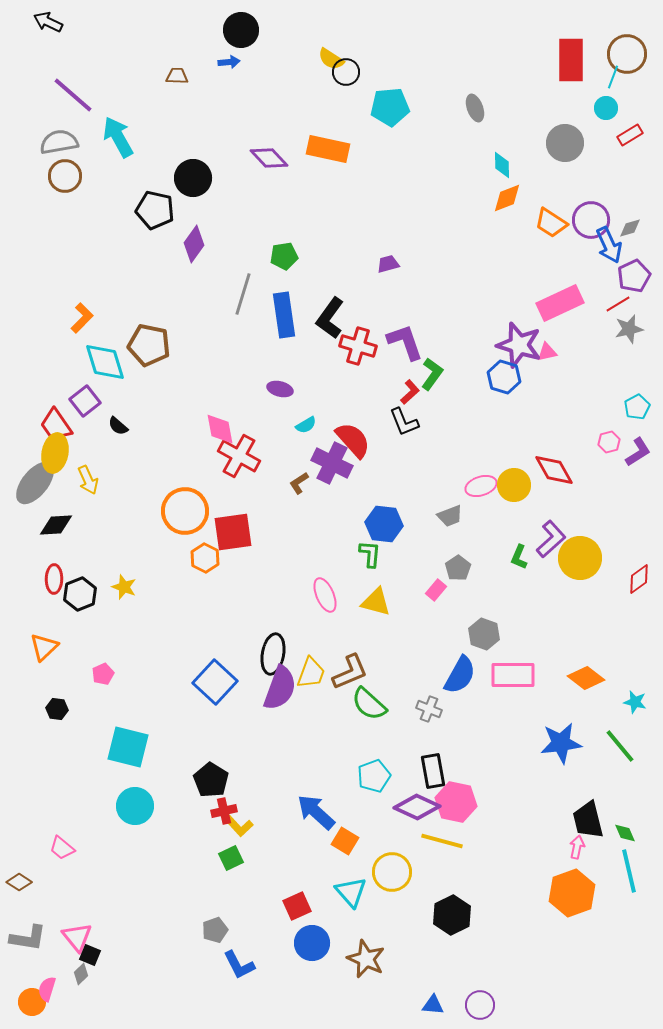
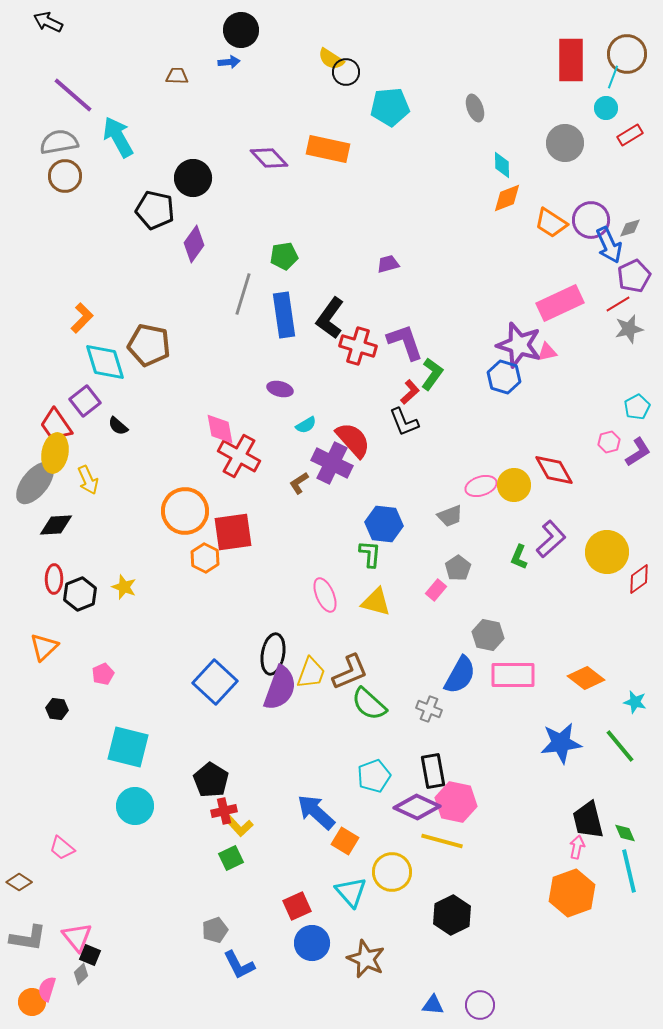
yellow circle at (580, 558): moved 27 px right, 6 px up
gray hexagon at (484, 634): moved 4 px right, 1 px down; rotated 8 degrees counterclockwise
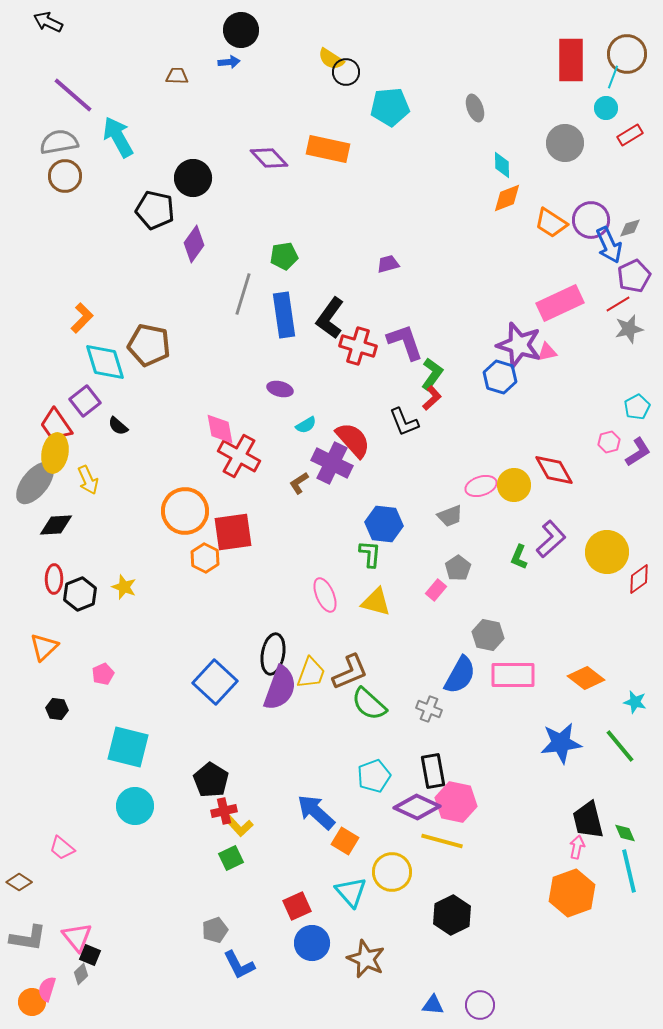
blue hexagon at (504, 377): moved 4 px left
red L-shape at (410, 392): moved 22 px right, 6 px down
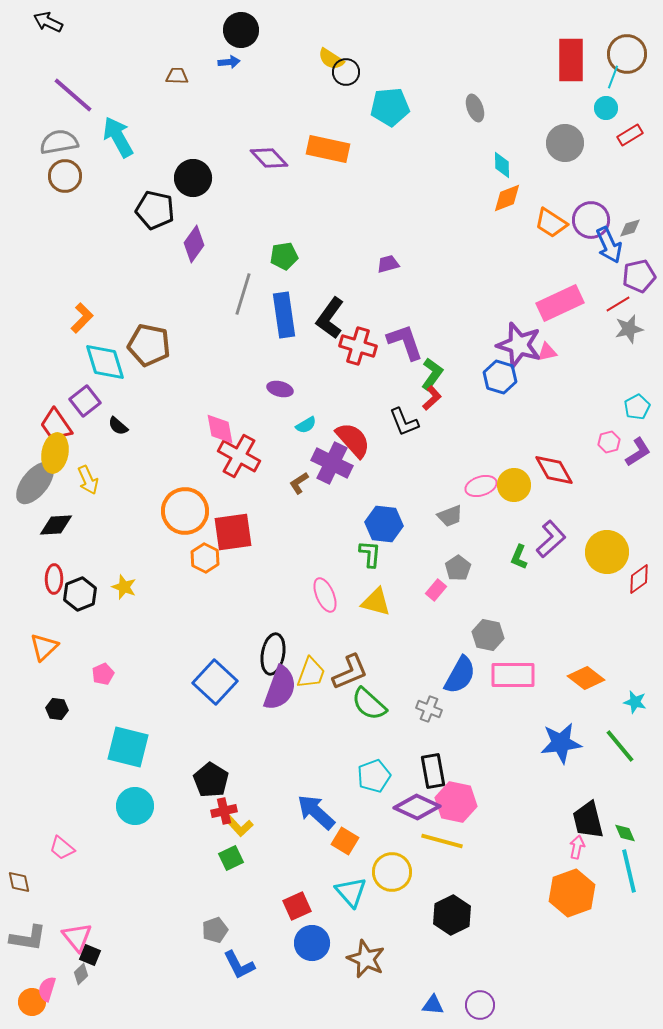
purple pentagon at (634, 276): moved 5 px right; rotated 12 degrees clockwise
brown diamond at (19, 882): rotated 45 degrees clockwise
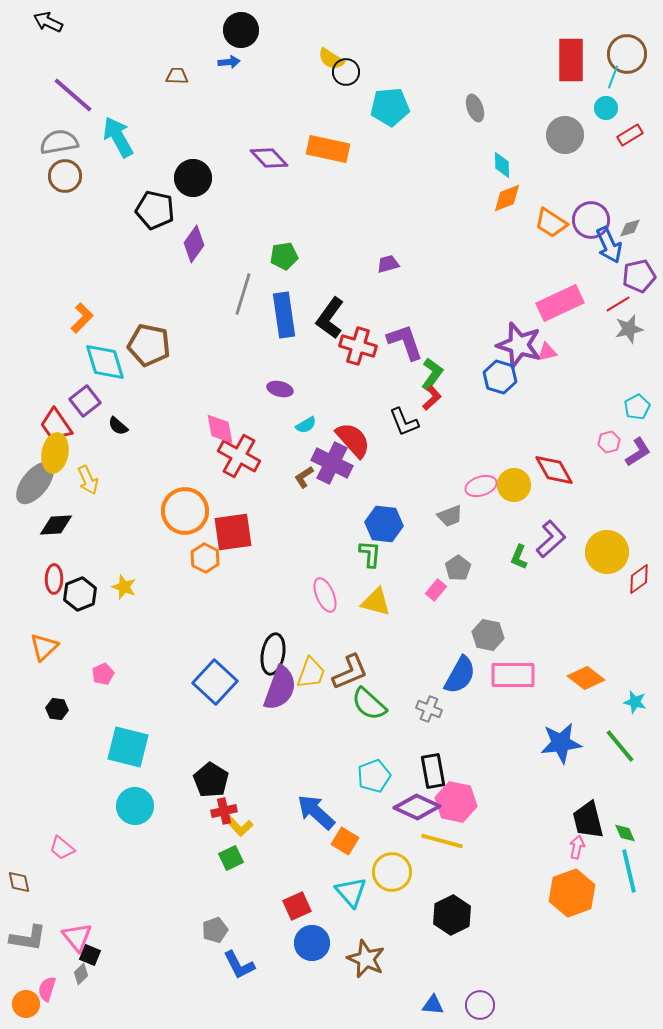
gray circle at (565, 143): moved 8 px up
brown L-shape at (299, 483): moved 5 px right, 6 px up
orange circle at (32, 1002): moved 6 px left, 2 px down
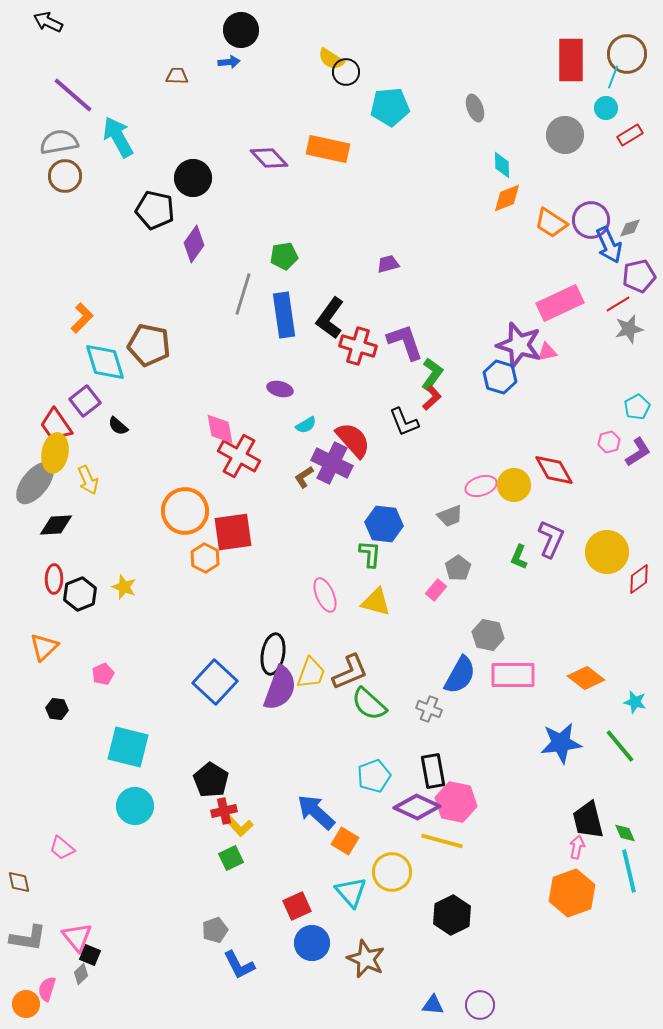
purple L-shape at (551, 539): rotated 24 degrees counterclockwise
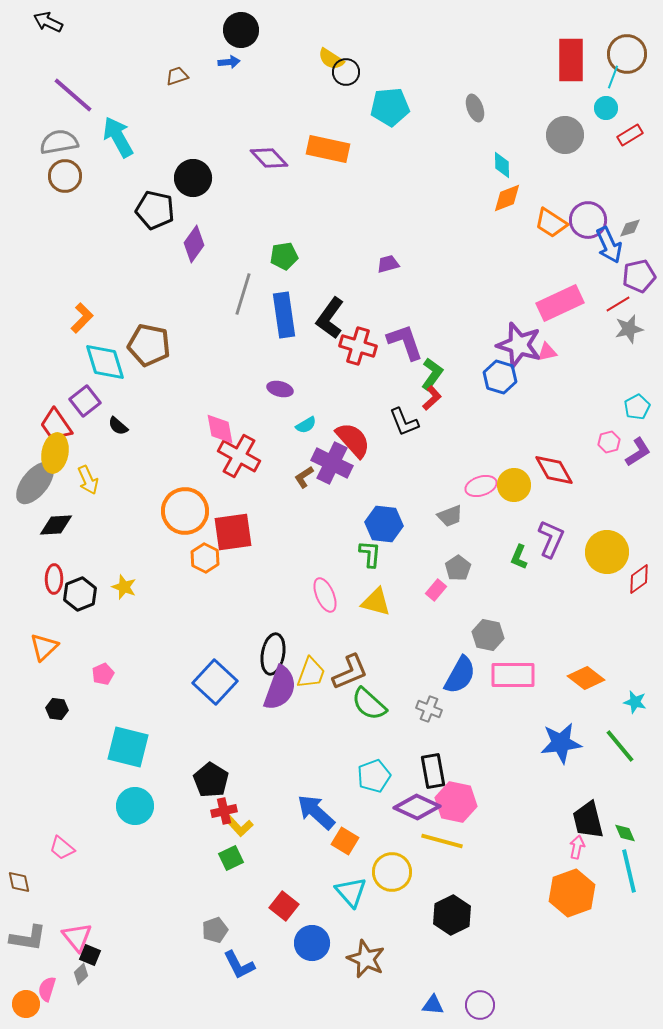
brown trapezoid at (177, 76): rotated 20 degrees counterclockwise
purple circle at (591, 220): moved 3 px left
red square at (297, 906): moved 13 px left; rotated 28 degrees counterclockwise
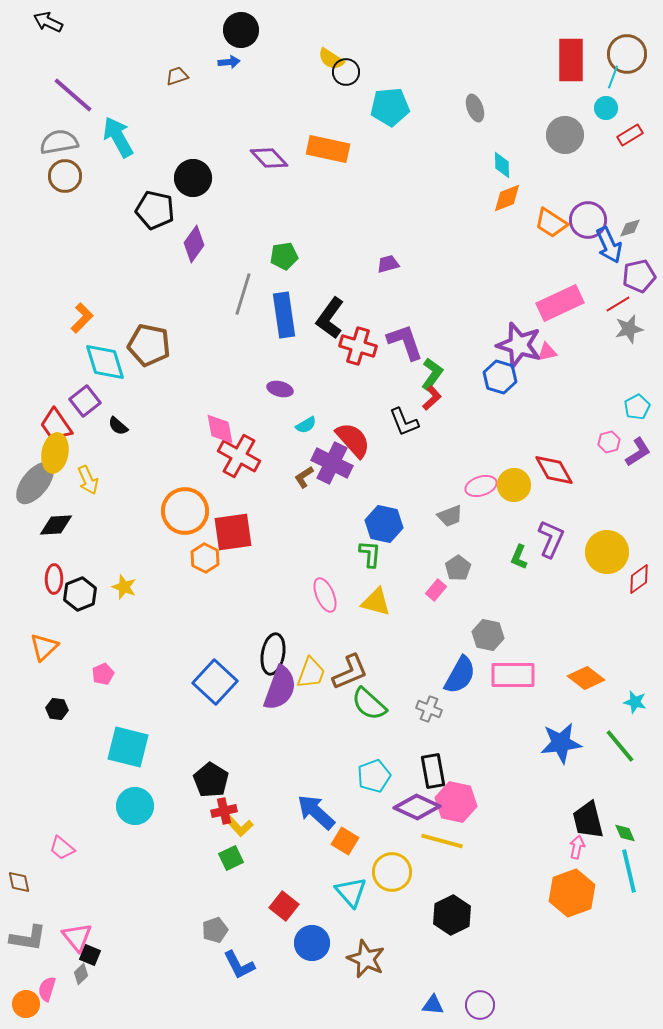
blue hexagon at (384, 524): rotated 6 degrees clockwise
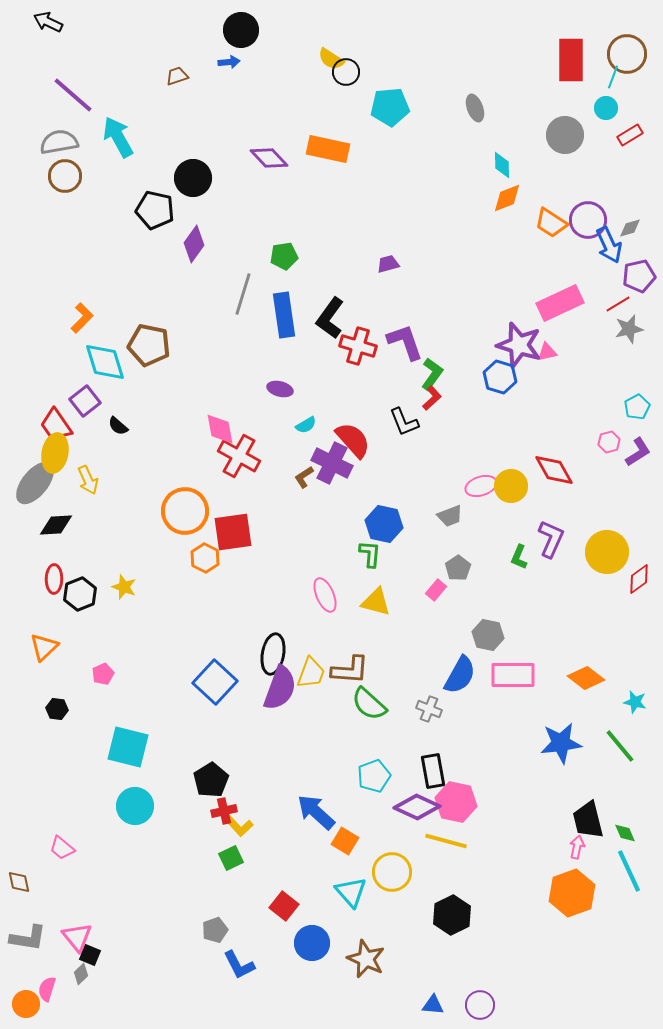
yellow circle at (514, 485): moved 3 px left, 1 px down
brown L-shape at (350, 672): moved 2 px up; rotated 27 degrees clockwise
black pentagon at (211, 780): rotated 8 degrees clockwise
yellow line at (442, 841): moved 4 px right
cyan line at (629, 871): rotated 12 degrees counterclockwise
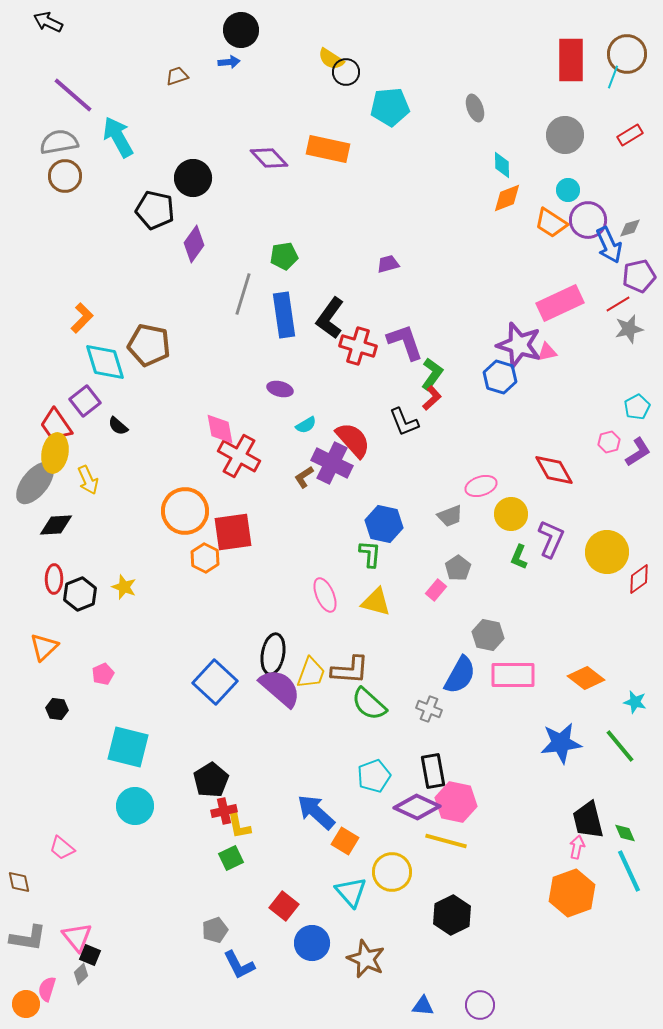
cyan circle at (606, 108): moved 38 px left, 82 px down
yellow circle at (511, 486): moved 28 px down
purple semicircle at (280, 688): rotated 69 degrees counterclockwise
yellow L-shape at (239, 826): rotated 32 degrees clockwise
blue triangle at (433, 1005): moved 10 px left, 1 px down
